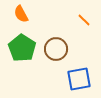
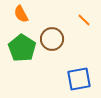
brown circle: moved 4 px left, 10 px up
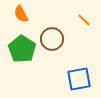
green pentagon: moved 1 px down
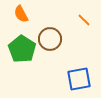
brown circle: moved 2 px left
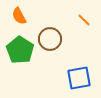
orange semicircle: moved 2 px left, 2 px down
green pentagon: moved 2 px left, 1 px down
blue square: moved 1 px up
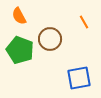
orange line: moved 2 px down; rotated 16 degrees clockwise
green pentagon: rotated 12 degrees counterclockwise
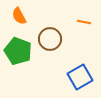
orange line: rotated 48 degrees counterclockwise
green pentagon: moved 2 px left, 1 px down
blue square: moved 1 px right, 1 px up; rotated 20 degrees counterclockwise
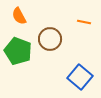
blue square: rotated 20 degrees counterclockwise
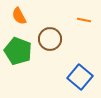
orange line: moved 2 px up
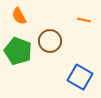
brown circle: moved 2 px down
blue square: rotated 10 degrees counterclockwise
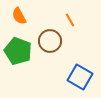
orange line: moved 14 px left; rotated 48 degrees clockwise
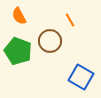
blue square: moved 1 px right
